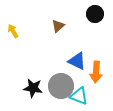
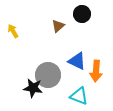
black circle: moved 13 px left
orange arrow: moved 1 px up
gray circle: moved 13 px left, 11 px up
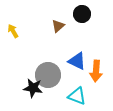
cyan triangle: moved 2 px left
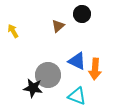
orange arrow: moved 1 px left, 2 px up
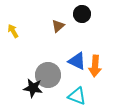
orange arrow: moved 3 px up
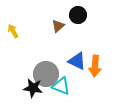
black circle: moved 4 px left, 1 px down
gray circle: moved 2 px left, 1 px up
cyan triangle: moved 16 px left, 10 px up
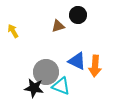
brown triangle: rotated 24 degrees clockwise
gray circle: moved 2 px up
black star: moved 1 px right
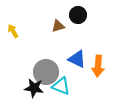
blue triangle: moved 2 px up
orange arrow: moved 3 px right
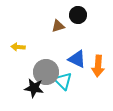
yellow arrow: moved 5 px right, 16 px down; rotated 56 degrees counterclockwise
cyan triangle: moved 2 px right, 5 px up; rotated 24 degrees clockwise
